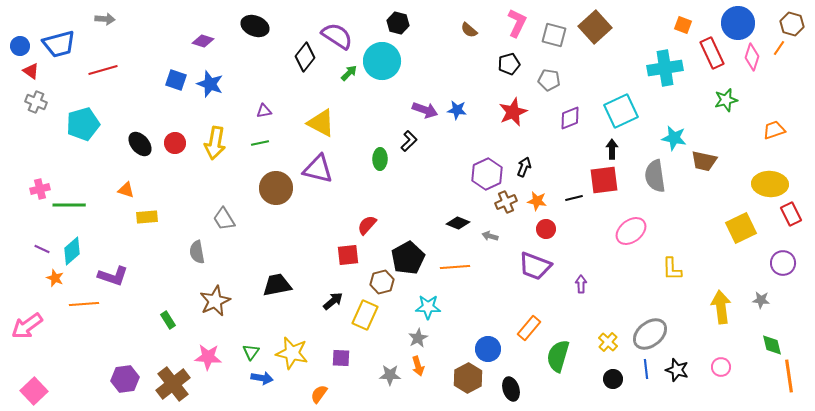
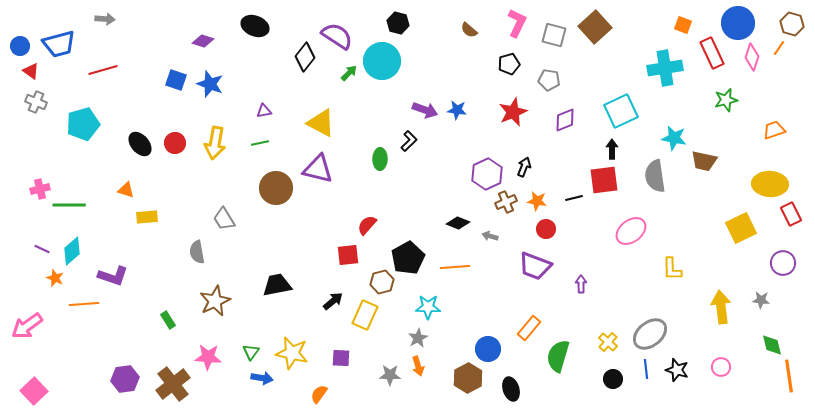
purple diamond at (570, 118): moved 5 px left, 2 px down
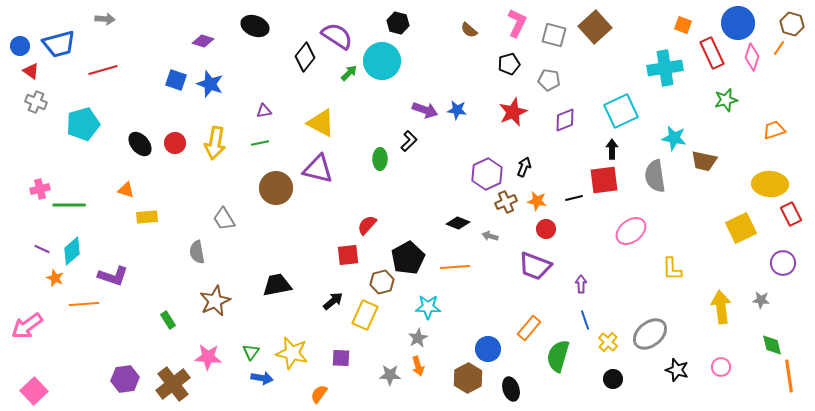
blue line at (646, 369): moved 61 px left, 49 px up; rotated 12 degrees counterclockwise
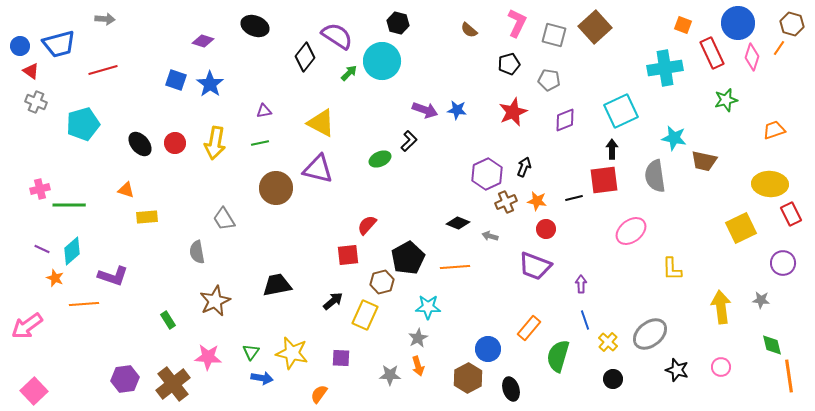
blue star at (210, 84): rotated 16 degrees clockwise
green ellipse at (380, 159): rotated 65 degrees clockwise
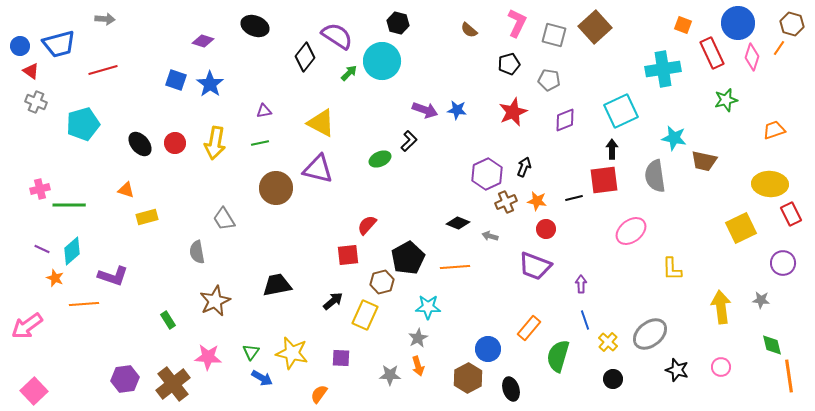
cyan cross at (665, 68): moved 2 px left, 1 px down
yellow rectangle at (147, 217): rotated 10 degrees counterclockwise
blue arrow at (262, 378): rotated 20 degrees clockwise
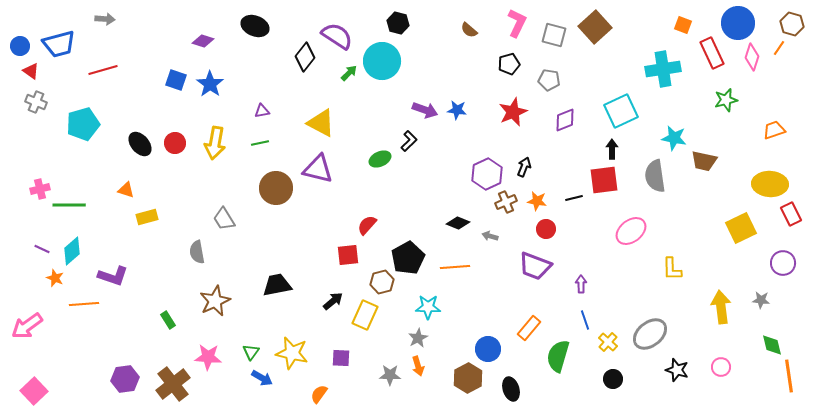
purple triangle at (264, 111): moved 2 px left
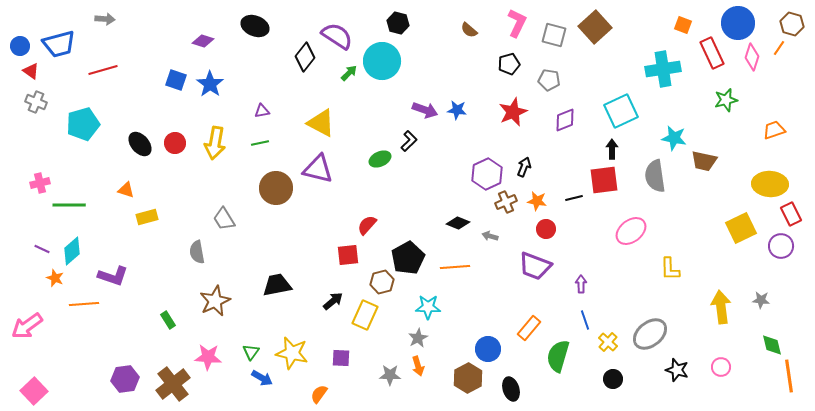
pink cross at (40, 189): moved 6 px up
purple circle at (783, 263): moved 2 px left, 17 px up
yellow L-shape at (672, 269): moved 2 px left
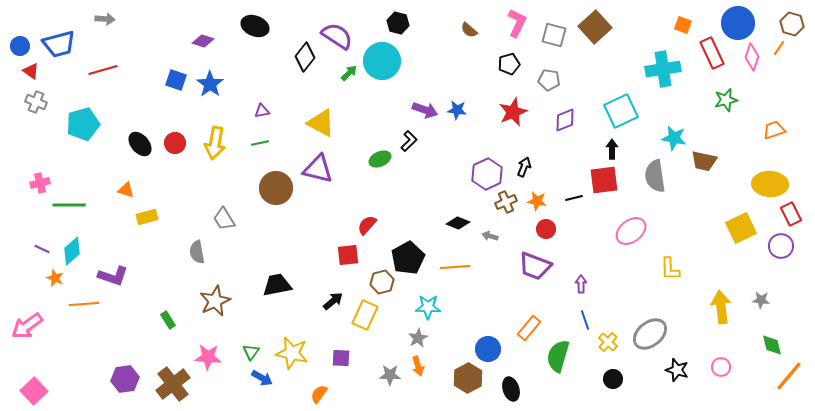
orange line at (789, 376): rotated 48 degrees clockwise
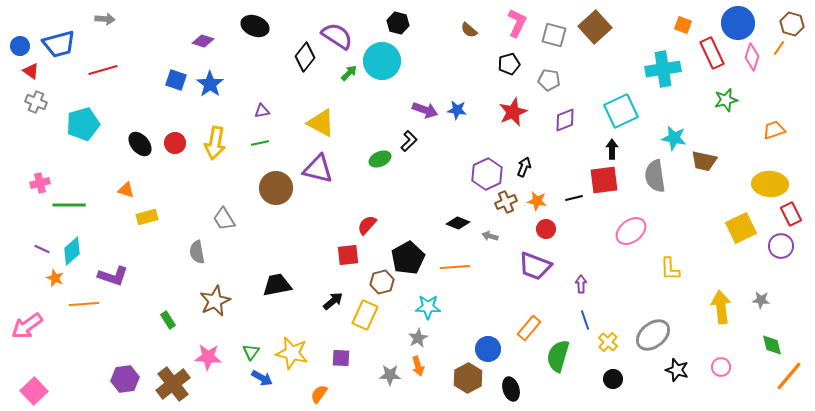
gray ellipse at (650, 334): moved 3 px right, 1 px down
